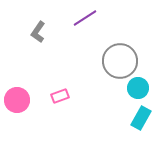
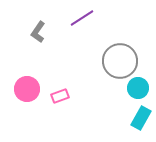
purple line: moved 3 px left
pink circle: moved 10 px right, 11 px up
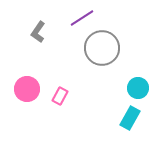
gray circle: moved 18 px left, 13 px up
pink rectangle: rotated 42 degrees counterclockwise
cyan rectangle: moved 11 px left
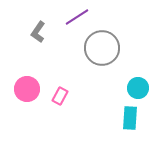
purple line: moved 5 px left, 1 px up
cyan rectangle: rotated 25 degrees counterclockwise
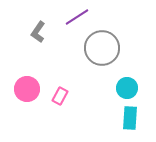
cyan circle: moved 11 px left
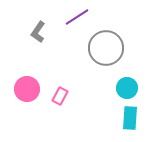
gray circle: moved 4 px right
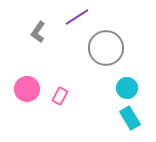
cyan rectangle: rotated 35 degrees counterclockwise
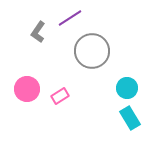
purple line: moved 7 px left, 1 px down
gray circle: moved 14 px left, 3 px down
pink rectangle: rotated 30 degrees clockwise
